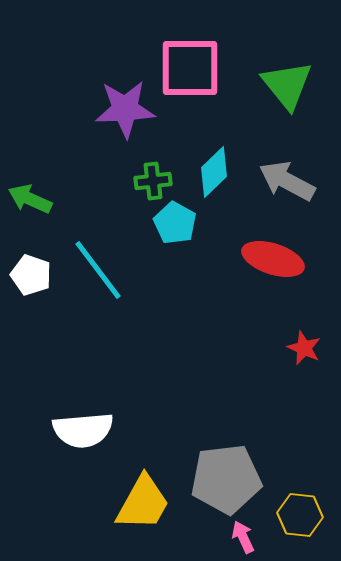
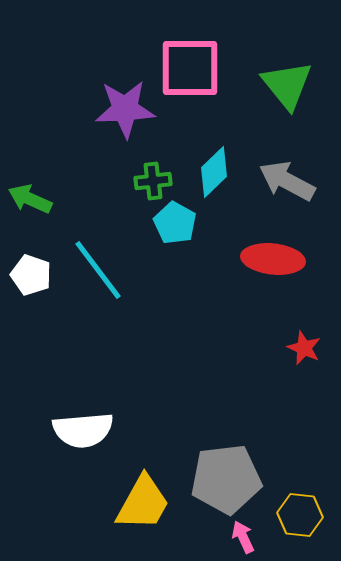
red ellipse: rotated 12 degrees counterclockwise
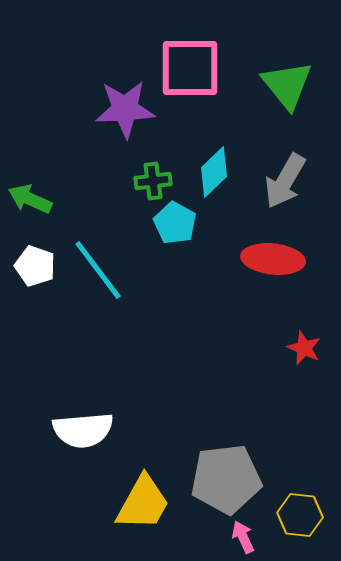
gray arrow: moved 2 px left; rotated 88 degrees counterclockwise
white pentagon: moved 4 px right, 9 px up
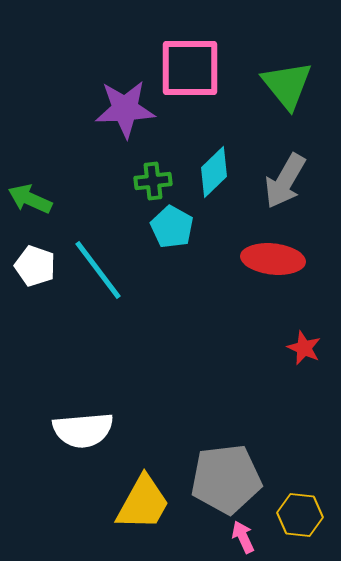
cyan pentagon: moved 3 px left, 4 px down
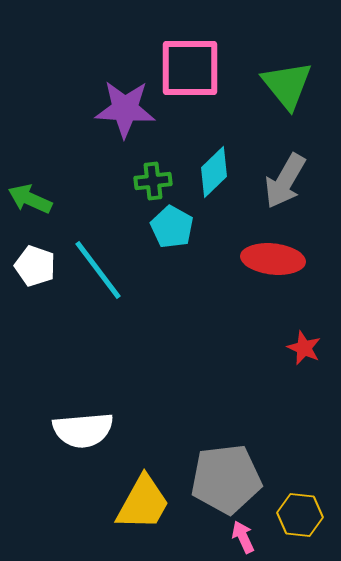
purple star: rotated 6 degrees clockwise
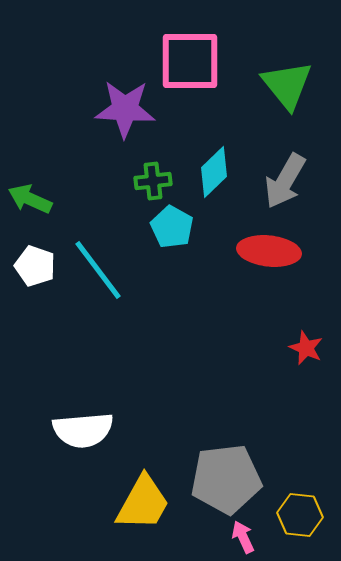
pink square: moved 7 px up
red ellipse: moved 4 px left, 8 px up
red star: moved 2 px right
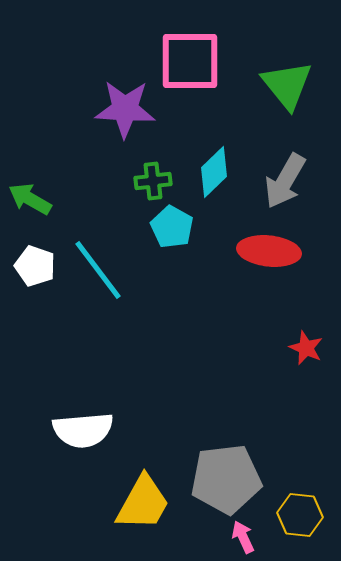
green arrow: rotated 6 degrees clockwise
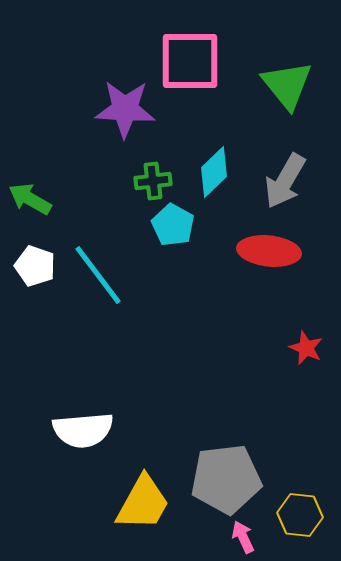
cyan pentagon: moved 1 px right, 2 px up
cyan line: moved 5 px down
